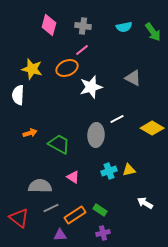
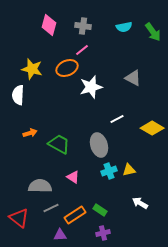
gray ellipse: moved 3 px right, 10 px down; rotated 20 degrees counterclockwise
white arrow: moved 5 px left
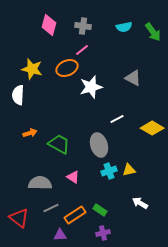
gray semicircle: moved 3 px up
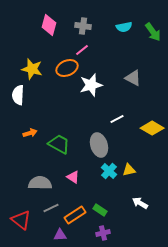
white star: moved 2 px up
cyan cross: rotated 28 degrees counterclockwise
red triangle: moved 2 px right, 2 px down
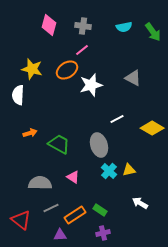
orange ellipse: moved 2 px down; rotated 10 degrees counterclockwise
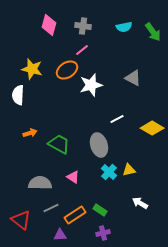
cyan cross: moved 1 px down
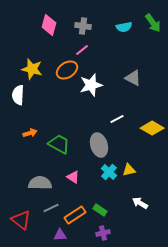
green arrow: moved 9 px up
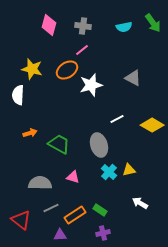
yellow diamond: moved 3 px up
pink triangle: rotated 16 degrees counterclockwise
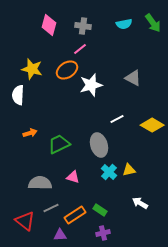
cyan semicircle: moved 3 px up
pink line: moved 2 px left, 1 px up
green trapezoid: rotated 55 degrees counterclockwise
red triangle: moved 4 px right, 1 px down
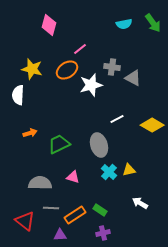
gray cross: moved 29 px right, 41 px down
gray line: rotated 28 degrees clockwise
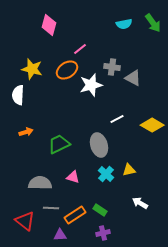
orange arrow: moved 4 px left, 1 px up
cyan cross: moved 3 px left, 2 px down
